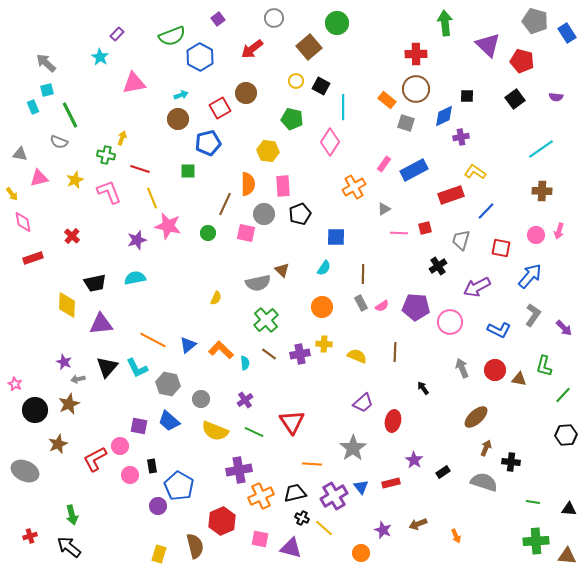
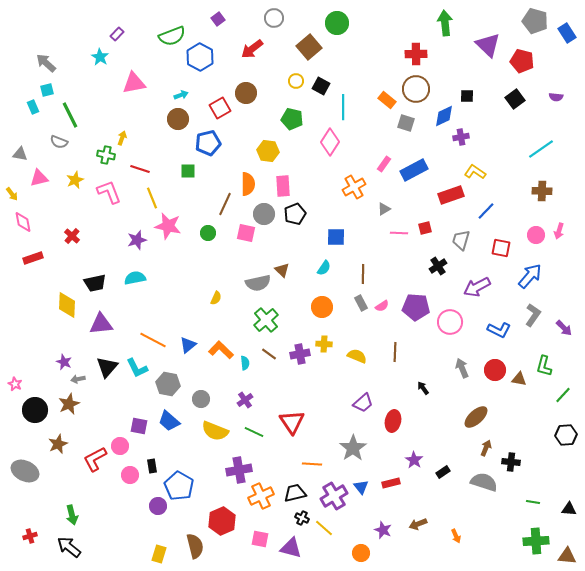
black pentagon at (300, 214): moved 5 px left
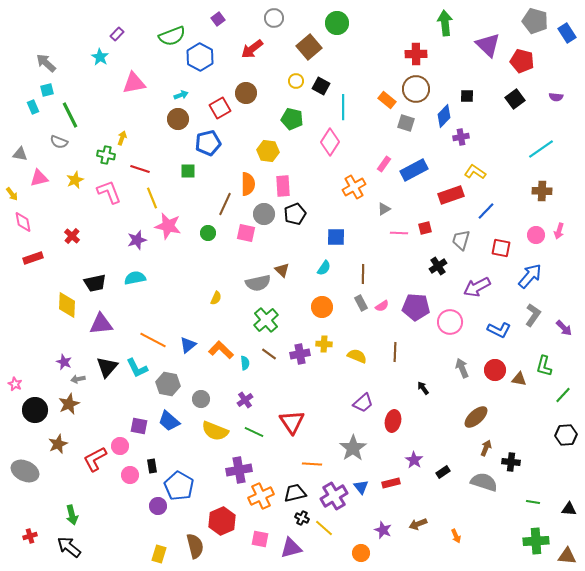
blue diamond at (444, 116): rotated 20 degrees counterclockwise
purple triangle at (291, 548): rotated 30 degrees counterclockwise
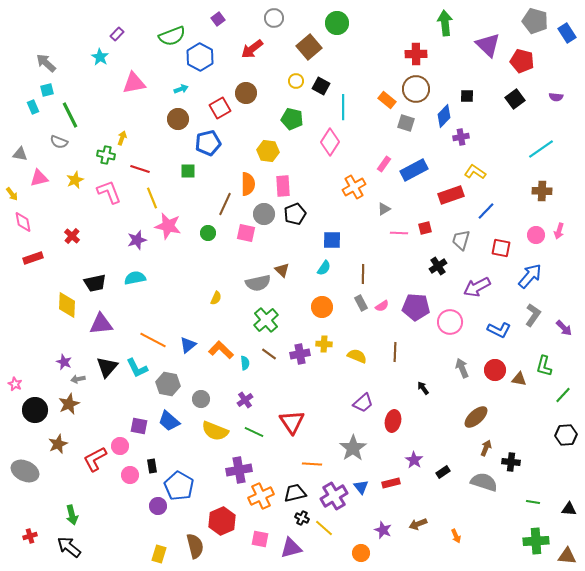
cyan arrow at (181, 95): moved 6 px up
blue square at (336, 237): moved 4 px left, 3 px down
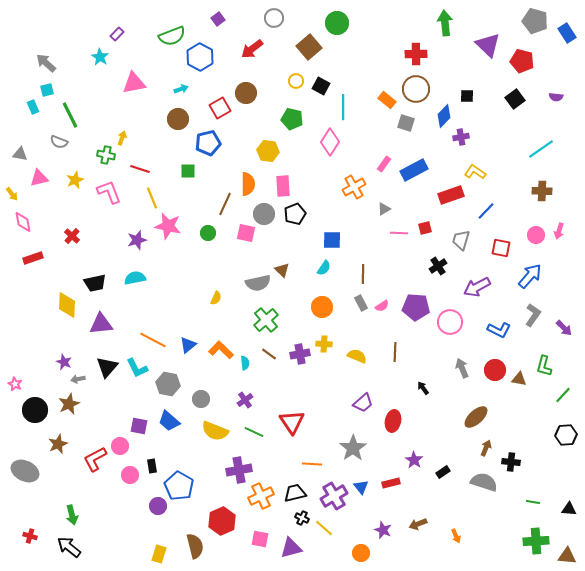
red cross at (30, 536): rotated 32 degrees clockwise
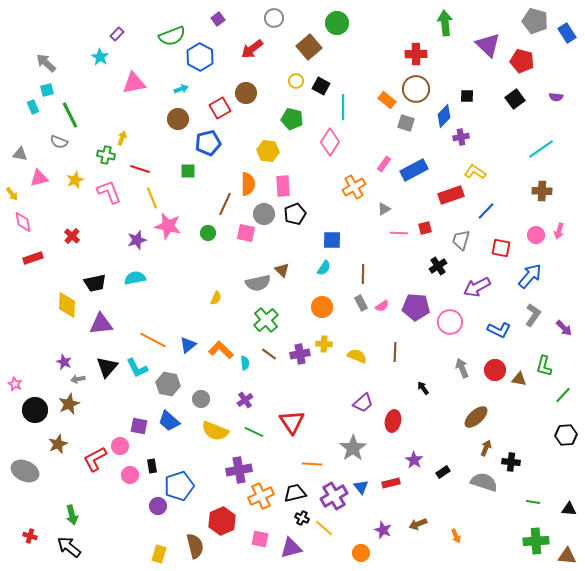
blue pentagon at (179, 486): rotated 24 degrees clockwise
